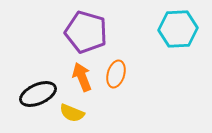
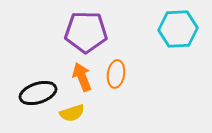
purple pentagon: rotated 15 degrees counterclockwise
orange ellipse: rotated 8 degrees counterclockwise
black ellipse: moved 1 px up; rotated 6 degrees clockwise
yellow semicircle: rotated 40 degrees counterclockwise
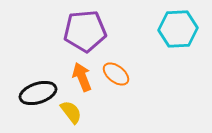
purple pentagon: moved 1 px left, 1 px up; rotated 6 degrees counterclockwise
orange ellipse: rotated 60 degrees counterclockwise
yellow semicircle: moved 1 px left, 1 px up; rotated 110 degrees counterclockwise
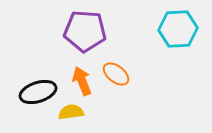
purple pentagon: rotated 9 degrees clockwise
orange arrow: moved 4 px down
black ellipse: moved 1 px up
yellow semicircle: rotated 60 degrees counterclockwise
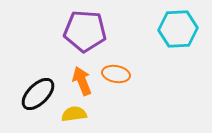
orange ellipse: rotated 28 degrees counterclockwise
black ellipse: moved 2 px down; rotated 27 degrees counterclockwise
yellow semicircle: moved 3 px right, 2 px down
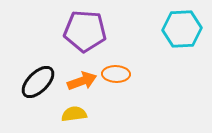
cyan hexagon: moved 4 px right
orange ellipse: rotated 8 degrees counterclockwise
orange arrow: rotated 92 degrees clockwise
black ellipse: moved 12 px up
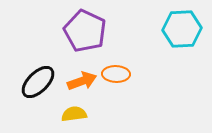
purple pentagon: rotated 21 degrees clockwise
